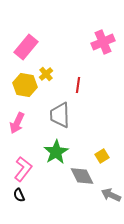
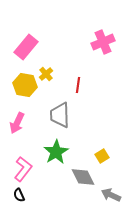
gray diamond: moved 1 px right, 1 px down
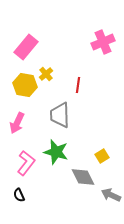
green star: rotated 25 degrees counterclockwise
pink L-shape: moved 3 px right, 6 px up
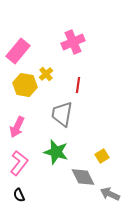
pink cross: moved 30 px left
pink rectangle: moved 8 px left, 4 px down
gray trapezoid: moved 2 px right, 1 px up; rotated 12 degrees clockwise
pink arrow: moved 4 px down
pink L-shape: moved 7 px left
gray arrow: moved 1 px left, 1 px up
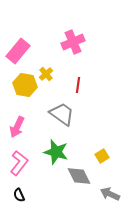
gray trapezoid: rotated 116 degrees clockwise
gray diamond: moved 4 px left, 1 px up
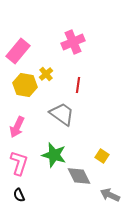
green star: moved 2 px left, 3 px down
yellow square: rotated 24 degrees counterclockwise
pink L-shape: rotated 20 degrees counterclockwise
gray arrow: moved 1 px down
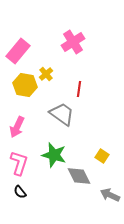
pink cross: rotated 10 degrees counterclockwise
red line: moved 1 px right, 4 px down
black semicircle: moved 1 px right, 3 px up; rotated 16 degrees counterclockwise
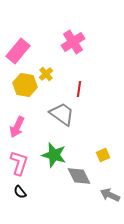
yellow square: moved 1 px right, 1 px up; rotated 32 degrees clockwise
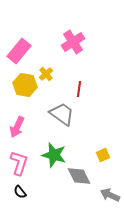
pink rectangle: moved 1 px right
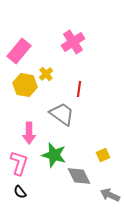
pink arrow: moved 12 px right, 6 px down; rotated 25 degrees counterclockwise
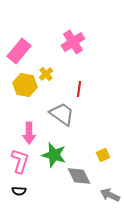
pink L-shape: moved 1 px right, 2 px up
black semicircle: moved 1 px left, 1 px up; rotated 48 degrees counterclockwise
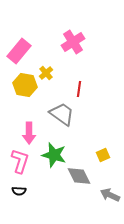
yellow cross: moved 1 px up
